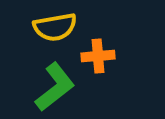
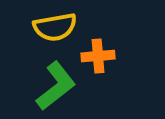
green L-shape: moved 1 px right, 1 px up
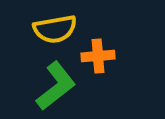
yellow semicircle: moved 2 px down
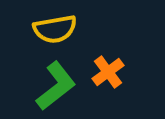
orange cross: moved 10 px right, 16 px down; rotated 32 degrees counterclockwise
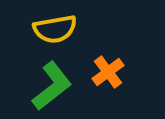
green L-shape: moved 4 px left
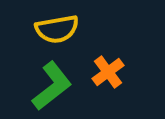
yellow semicircle: moved 2 px right
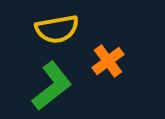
orange cross: moved 11 px up
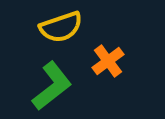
yellow semicircle: moved 4 px right, 2 px up; rotated 9 degrees counterclockwise
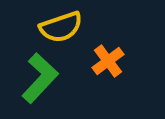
green L-shape: moved 12 px left, 8 px up; rotated 9 degrees counterclockwise
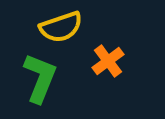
green L-shape: rotated 21 degrees counterclockwise
